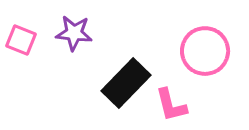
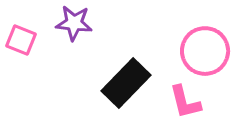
purple star: moved 10 px up
pink L-shape: moved 14 px right, 3 px up
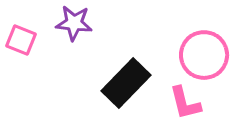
pink circle: moved 1 px left, 4 px down
pink L-shape: moved 1 px down
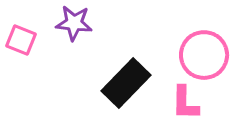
pink L-shape: rotated 15 degrees clockwise
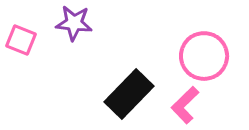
pink circle: moved 1 px down
black rectangle: moved 3 px right, 11 px down
pink L-shape: moved 2 px down; rotated 45 degrees clockwise
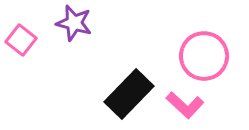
purple star: rotated 9 degrees clockwise
pink square: rotated 16 degrees clockwise
pink L-shape: rotated 93 degrees counterclockwise
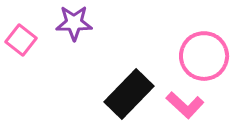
purple star: rotated 15 degrees counterclockwise
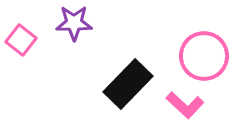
black rectangle: moved 1 px left, 10 px up
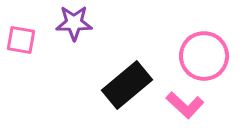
pink square: rotated 28 degrees counterclockwise
black rectangle: moved 1 px left, 1 px down; rotated 6 degrees clockwise
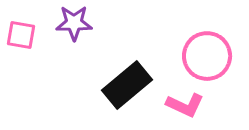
pink square: moved 5 px up
pink circle: moved 3 px right
pink L-shape: rotated 18 degrees counterclockwise
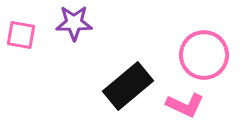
pink circle: moved 3 px left, 1 px up
black rectangle: moved 1 px right, 1 px down
